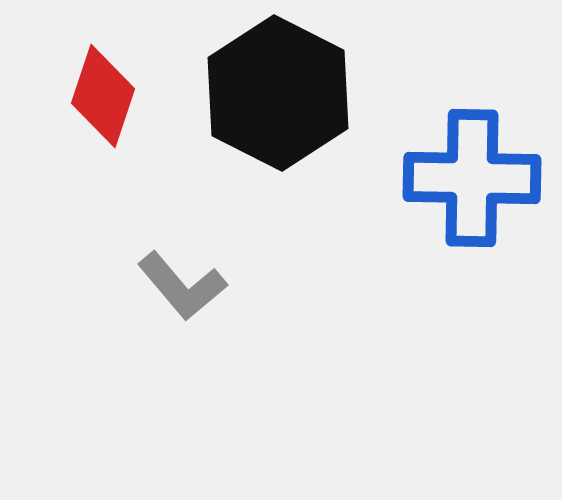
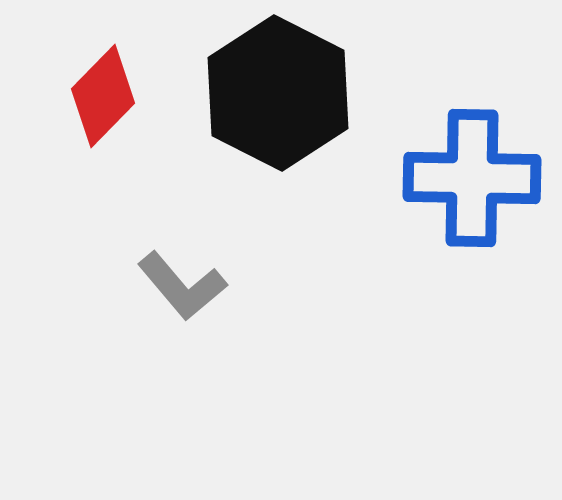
red diamond: rotated 26 degrees clockwise
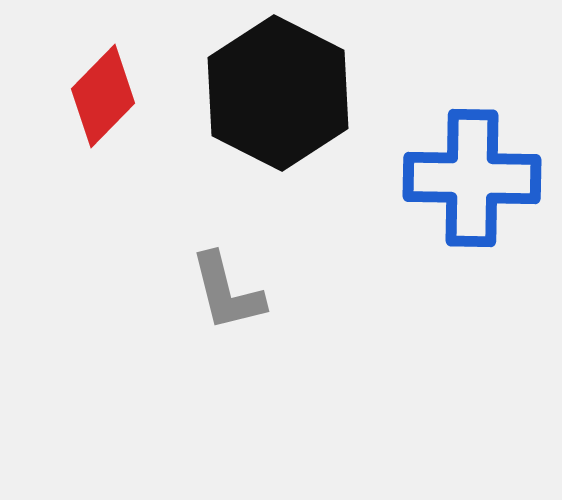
gray L-shape: moved 45 px right, 6 px down; rotated 26 degrees clockwise
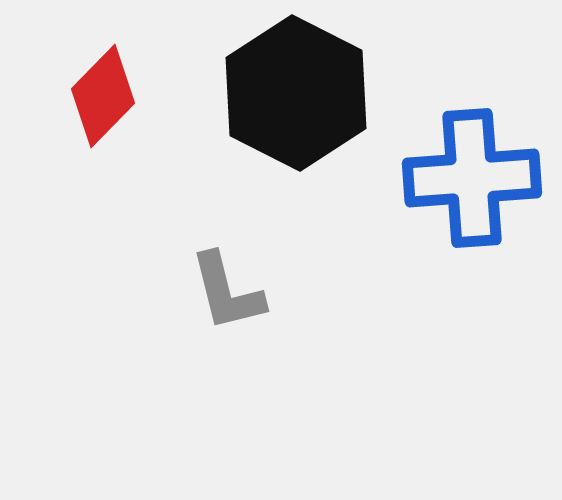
black hexagon: moved 18 px right
blue cross: rotated 5 degrees counterclockwise
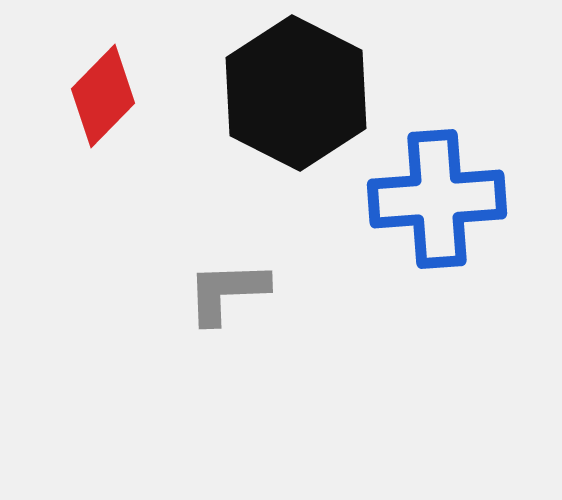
blue cross: moved 35 px left, 21 px down
gray L-shape: rotated 102 degrees clockwise
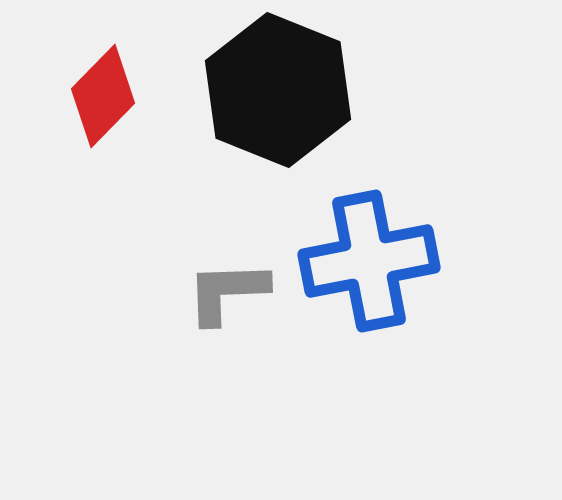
black hexagon: moved 18 px left, 3 px up; rotated 5 degrees counterclockwise
blue cross: moved 68 px left, 62 px down; rotated 7 degrees counterclockwise
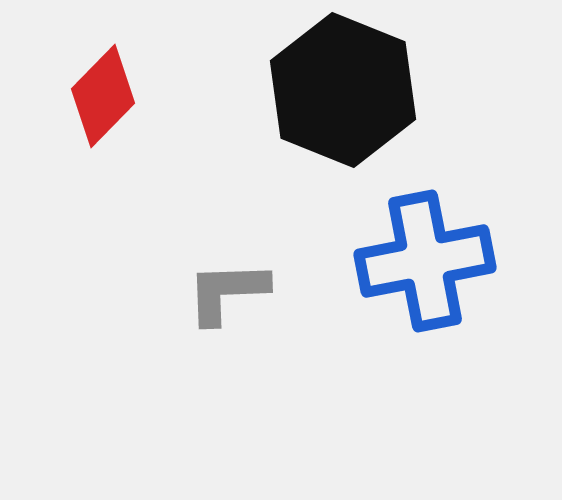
black hexagon: moved 65 px right
blue cross: moved 56 px right
